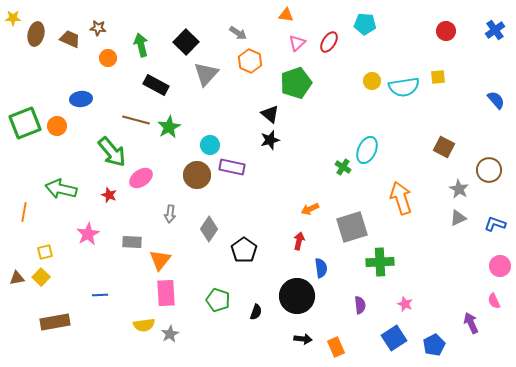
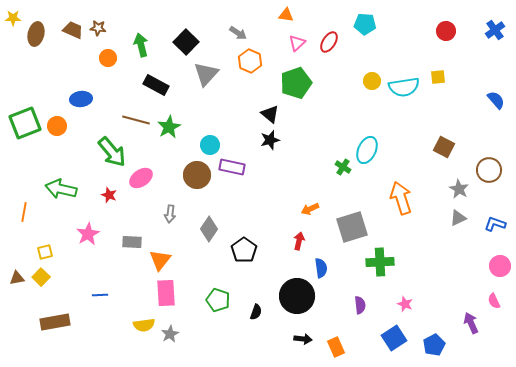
brown trapezoid at (70, 39): moved 3 px right, 9 px up
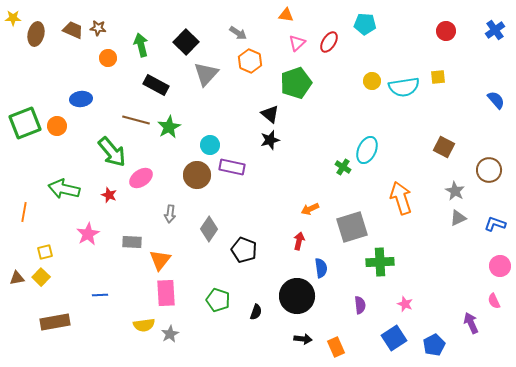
green arrow at (61, 189): moved 3 px right
gray star at (459, 189): moved 4 px left, 2 px down
black pentagon at (244, 250): rotated 15 degrees counterclockwise
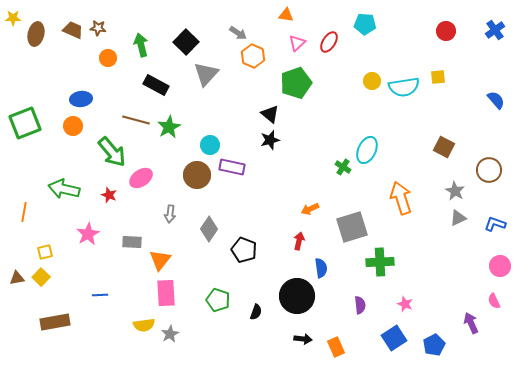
orange hexagon at (250, 61): moved 3 px right, 5 px up
orange circle at (57, 126): moved 16 px right
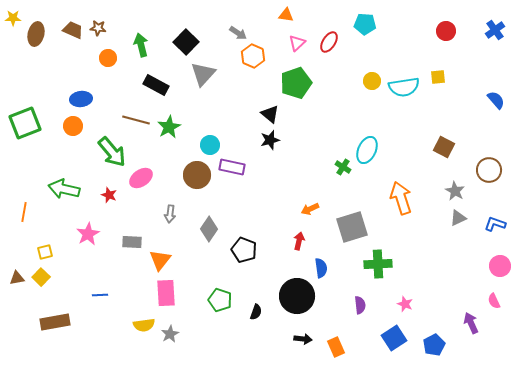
gray triangle at (206, 74): moved 3 px left
green cross at (380, 262): moved 2 px left, 2 px down
green pentagon at (218, 300): moved 2 px right
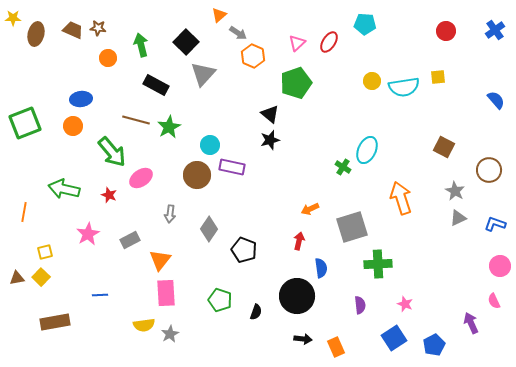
orange triangle at (286, 15): moved 67 px left; rotated 49 degrees counterclockwise
gray rectangle at (132, 242): moved 2 px left, 2 px up; rotated 30 degrees counterclockwise
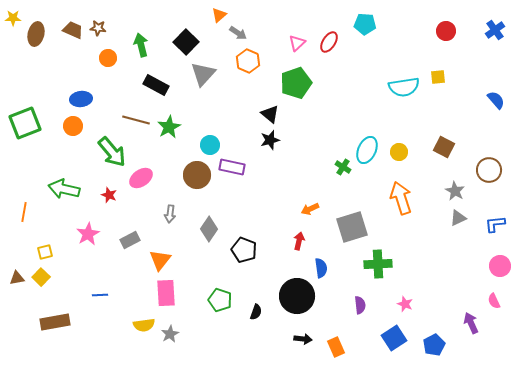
orange hexagon at (253, 56): moved 5 px left, 5 px down
yellow circle at (372, 81): moved 27 px right, 71 px down
blue L-shape at (495, 224): rotated 25 degrees counterclockwise
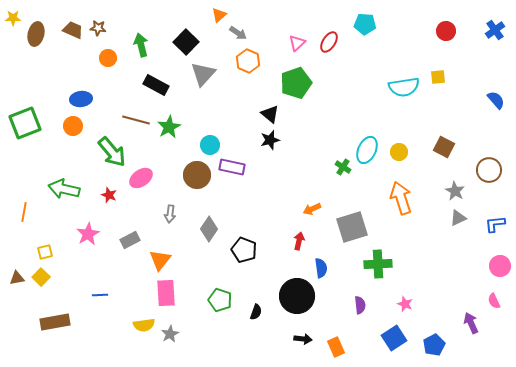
orange arrow at (310, 209): moved 2 px right
